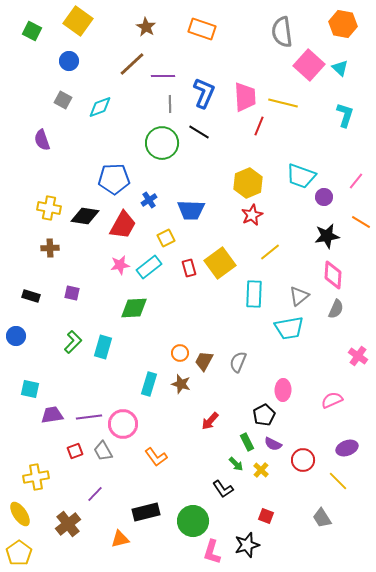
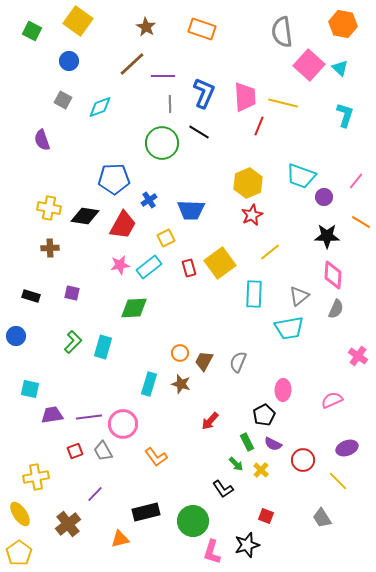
black star at (327, 236): rotated 10 degrees clockwise
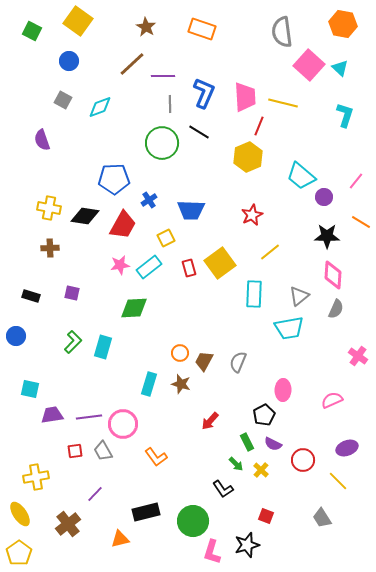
cyan trapezoid at (301, 176): rotated 20 degrees clockwise
yellow hexagon at (248, 183): moved 26 px up
red square at (75, 451): rotated 14 degrees clockwise
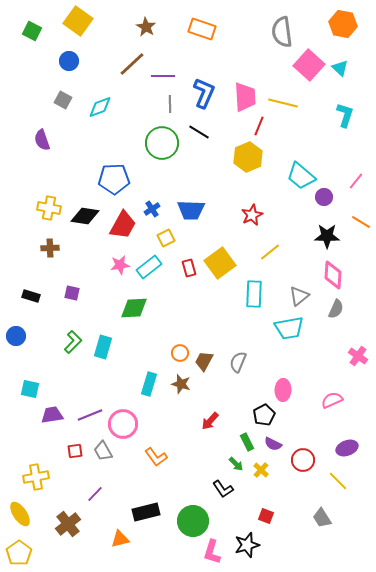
blue cross at (149, 200): moved 3 px right, 9 px down
purple line at (89, 417): moved 1 px right, 2 px up; rotated 15 degrees counterclockwise
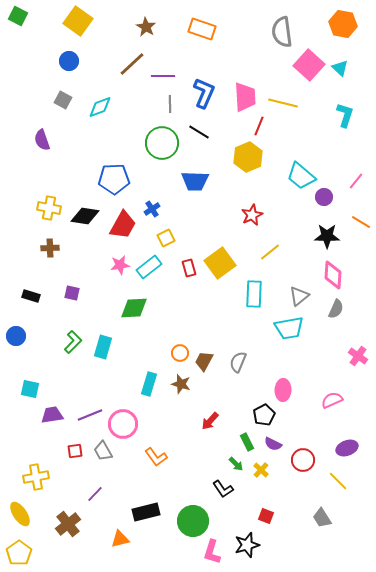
green square at (32, 31): moved 14 px left, 15 px up
blue trapezoid at (191, 210): moved 4 px right, 29 px up
